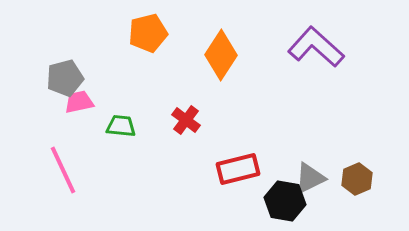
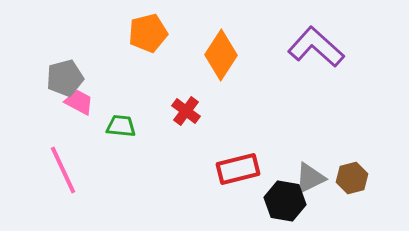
pink trapezoid: rotated 40 degrees clockwise
red cross: moved 9 px up
brown hexagon: moved 5 px left, 1 px up; rotated 8 degrees clockwise
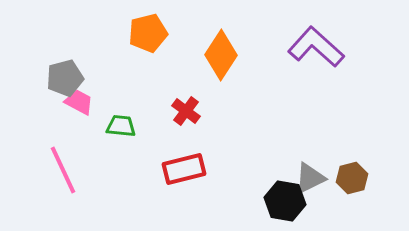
red rectangle: moved 54 px left
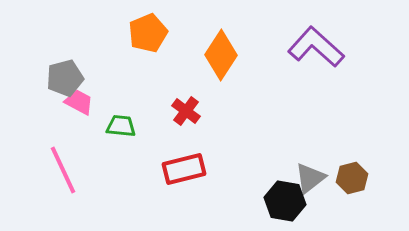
orange pentagon: rotated 9 degrees counterclockwise
gray triangle: rotated 12 degrees counterclockwise
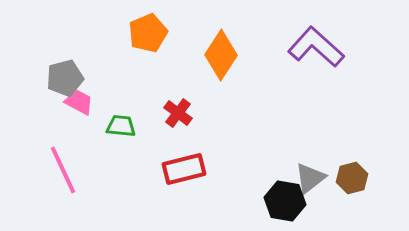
red cross: moved 8 px left, 2 px down
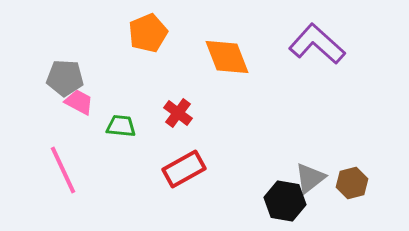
purple L-shape: moved 1 px right, 3 px up
orange diamond: moved 6 px right, 2 px down; rotated 54 degrees counterclockwise
gray pentagon: rotated 18 degrees clockwise
red rectangle: rotated 15 degrees counterclockwise
brown hexagon: moved 5 px down
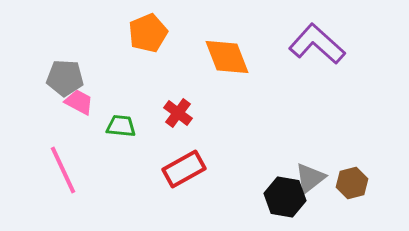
black hexagon: moved 4 px up
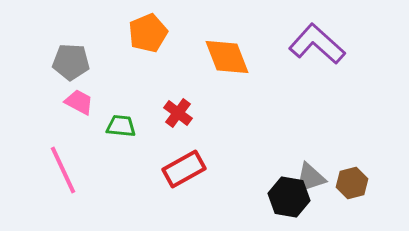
gray pentagon: moved 6 px right, 16 px up
gray triangle: rotated 20 degrees clockwise
black hexagon: moved 4 px right
